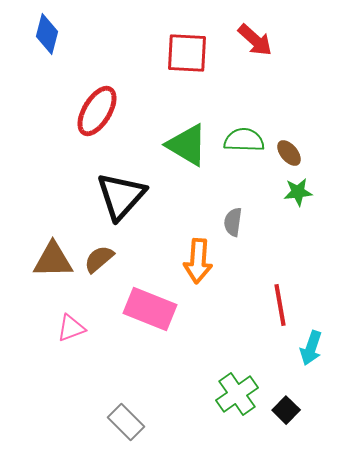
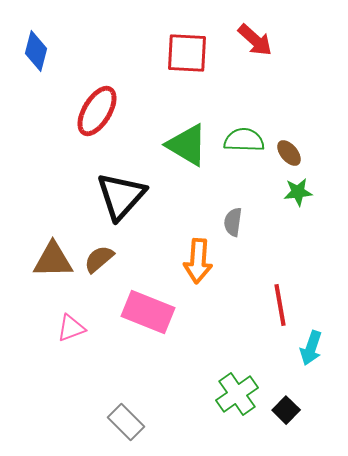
blue diamond: moved 11 px left, 17 px down
pink rectangle: moved 2 px left, 3 px down
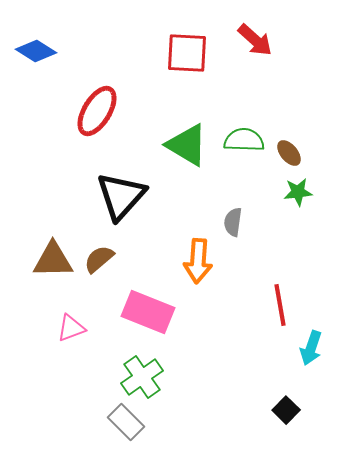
blue diamond: rotated 72 degrees counterclockwise
green cross: moved 95 px left, 17 px up
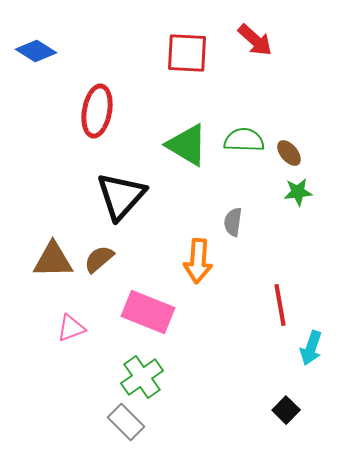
red ellipse: rotated 21 degrees counterclockwise
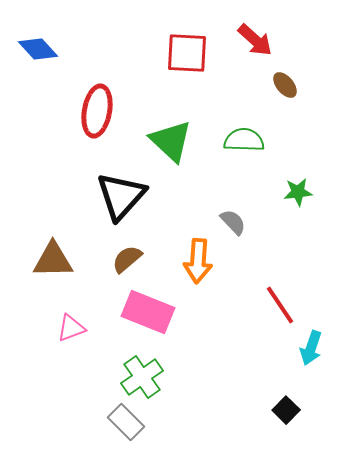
blue diamond: moved 2 px right, 2 px up; rotated 15 degrees clockwise
green triangle: moved 16 px left, 4 px up; rotated 12 degrees clockwise
brown ellipse: moved 4 px left, 68 px up
gray semicircle: rotated 128 degrees clockwise
brown semicircle: moved 28 px right
red line: rotated 24 degrees counterclockwise
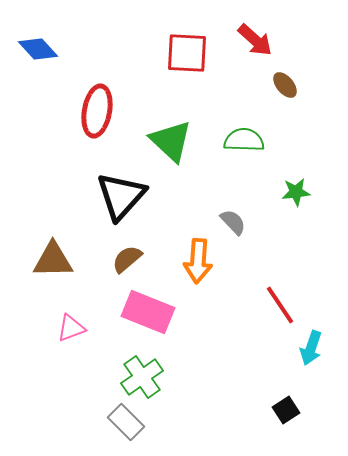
green star: moved 2 px left
black square: rotated 12 degrees clockwise
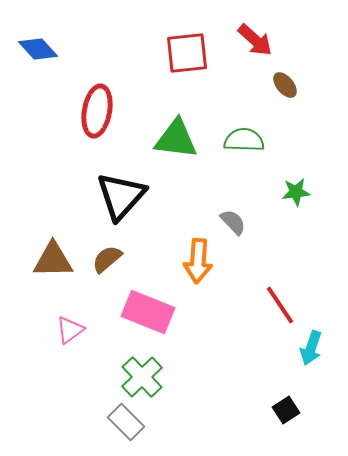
red square: rotated 9 degrees counterclockwise
green triangle: moved 5 px right, 2 px up; rotated 36 degrees counterclockwise
brown semicircle: moved 20 px left
pink triangle: moved 1 px left, 2 px down; rotated 16 degrees counterclockwise
green cross: rotated 9 degrees counterclockwise
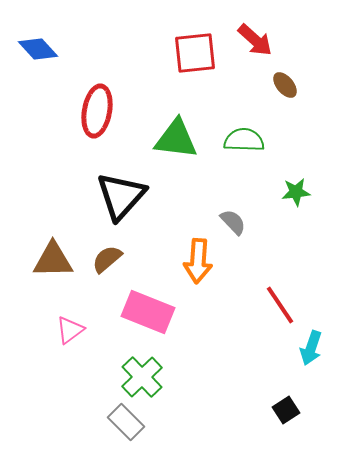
red square: moved 8 px right
